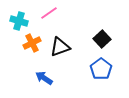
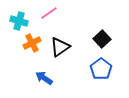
black triangle: rotated 15 degrees counterclockwise
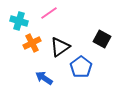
black square: rotated 18 degrees counterclockwise
blue pentagon: moved 20 px left, 2 px up
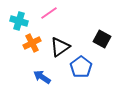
blue arrow: moved 2 px left, 1 px up
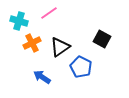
blue pentagon: rotated 10 degrees counterclockwise
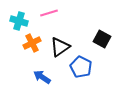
pink line: rotated 18 degrees clockwise
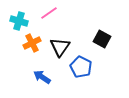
pink line: rotated 18 degrees counterclockwise
black triangle: rotated 20 degrees counterclockwise
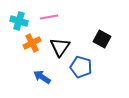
pink line: moved 4 px down; rotated 24 degrees clockwise
blue pentagon: rotated 10 degrees counterclockwise
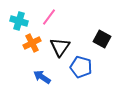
pink line: rotated 42 degrees counterclockwise
